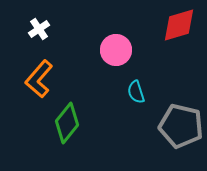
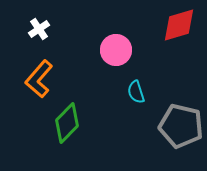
green diamond: rotated 6 degrees clockwise
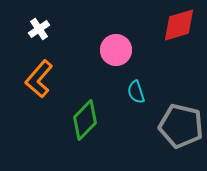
green diamond: moved 18 px right, 3 px up
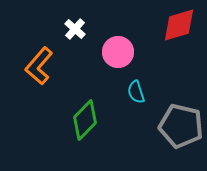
white cross: moved 36 px right; rotated 15 degrees counterclockwise
pink circle: moved 2 px right, 2 px down
orange L-shape: moved 13 px up
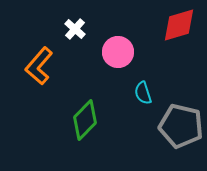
cyan semicircle: moved 7 px right, 1 px down
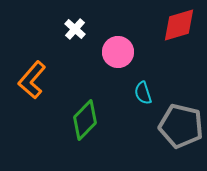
orange L-shape: moved 7 px left, 14 px down
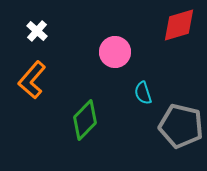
white cross: moved 38 px left, 2 px down
pink circle: moved 3 px left
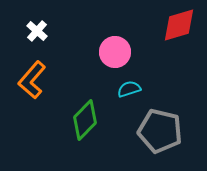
cyan semicircle: moved 14 px left, 4 px up; rotated 90 degrees clockwise
gray pentagon: moved 21 px left, 5 px down
